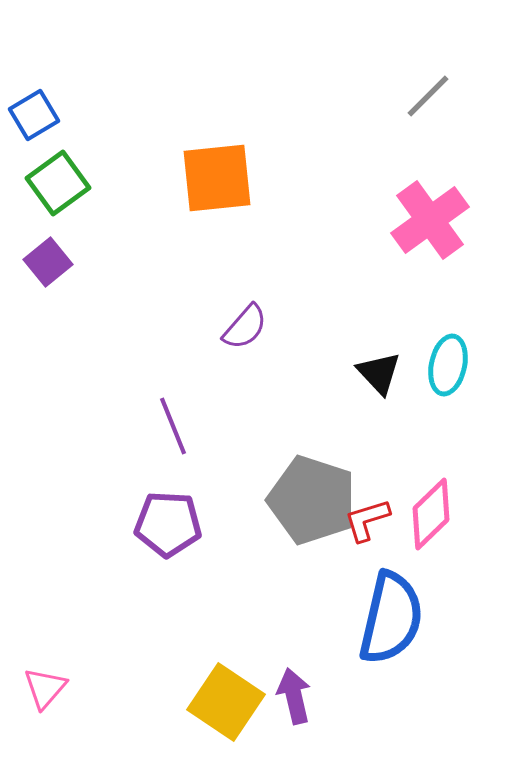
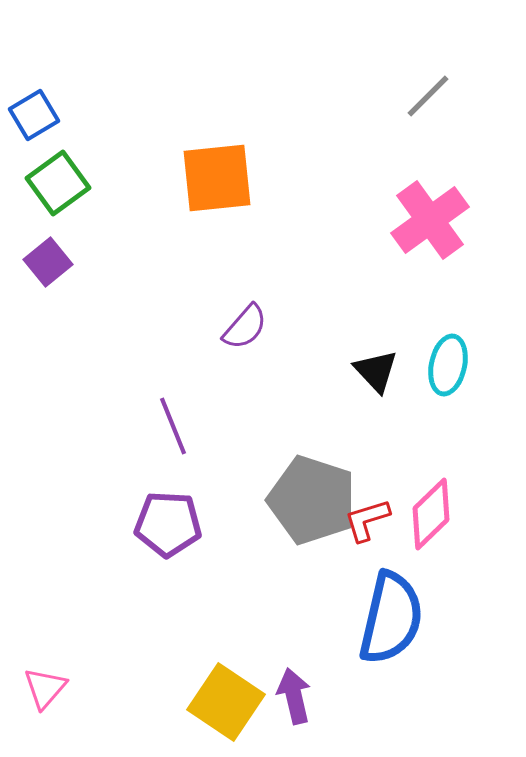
black triangle: moved 3 px left, 2 px up
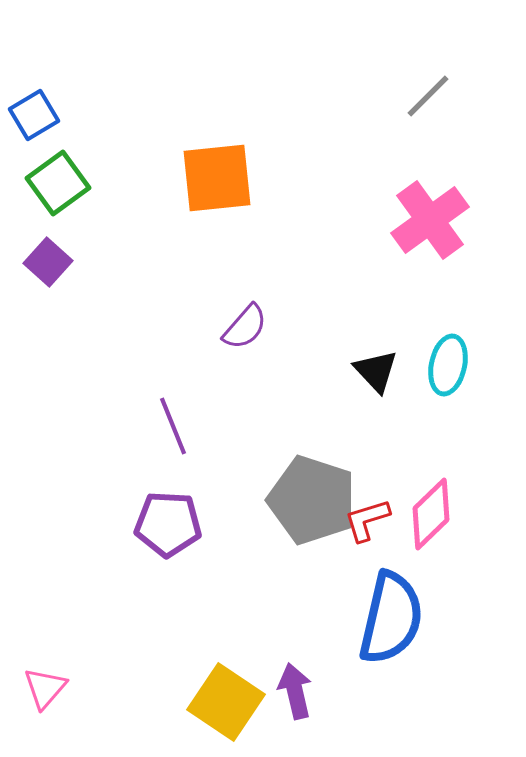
purple square: rotated 9 degrees counterclockwise
purple arrow: moved 1 px right, 5 px up
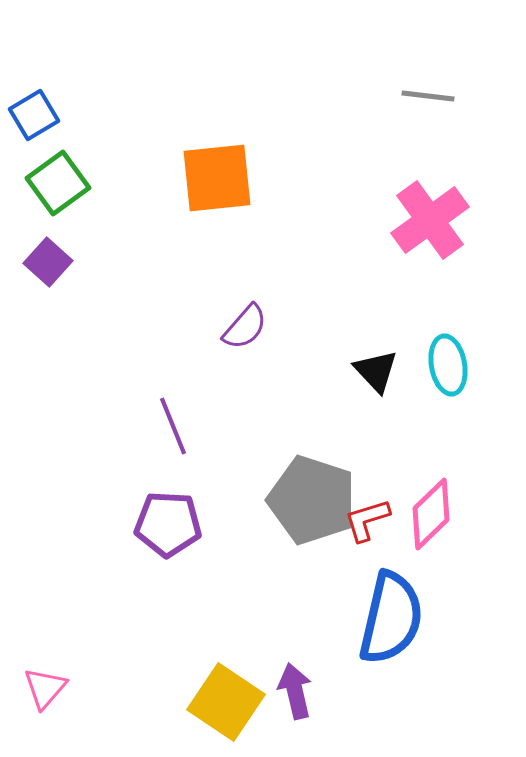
gray line: rotated 52 degrees clockwise
cyan ellipse: rotated 22 degrees counterclockwise
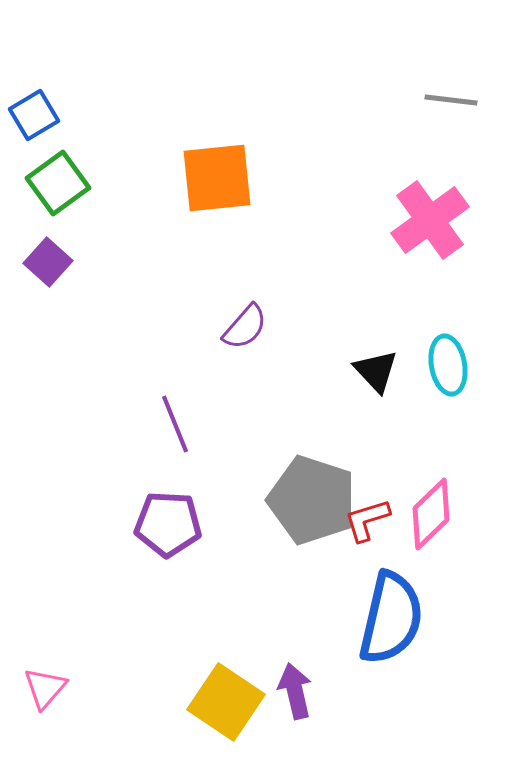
gray line: moved 23 px right, 4 px down
purple line: moved 2 px right, 2 px up
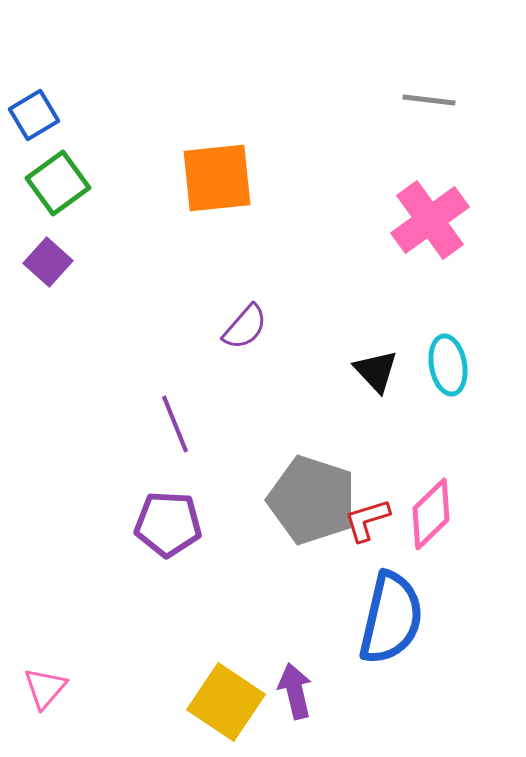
gray line: moved 22 px left
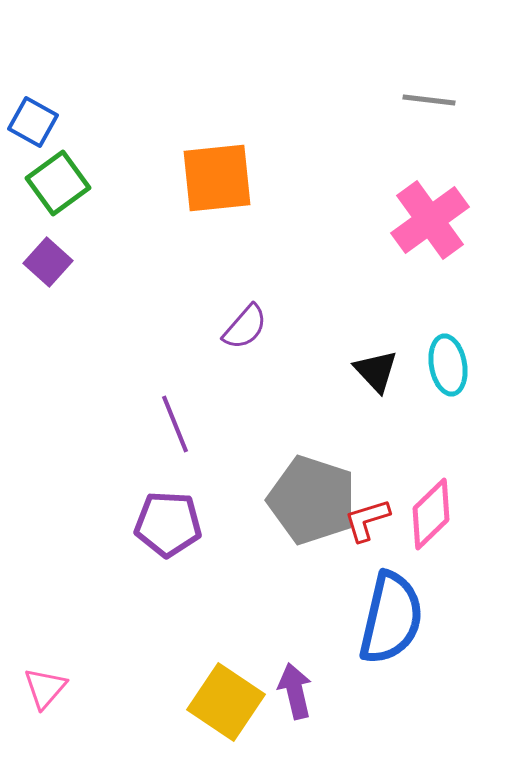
blue square: moved 1 px left, 7 px down; rotated 30 degrees counterclockwise
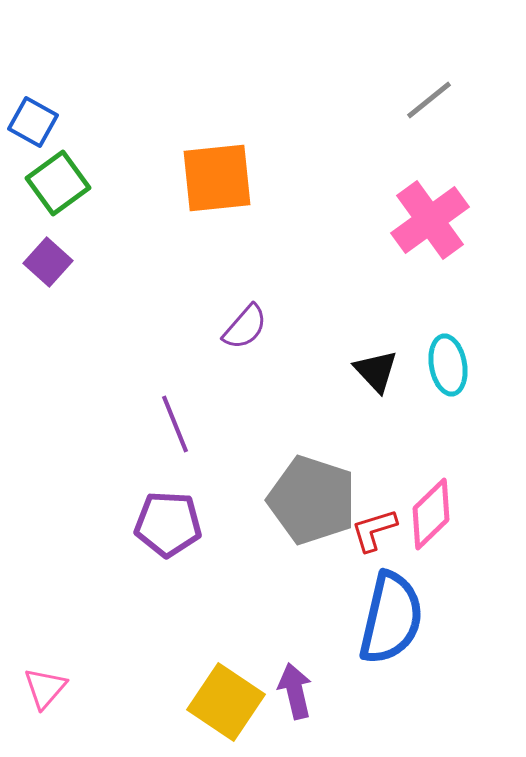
gray line: rotated 46 degrees counterclockwise
red L-shape: moved 7 px right, 10 px down
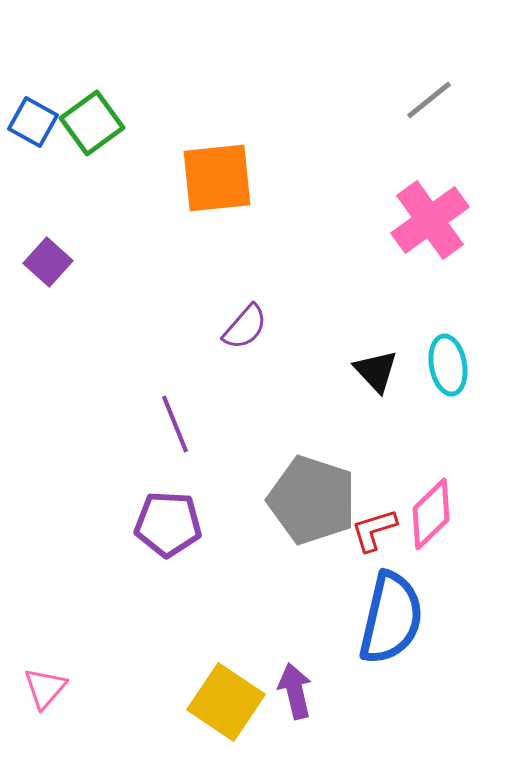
green square: moved 34 px right, 60 px up
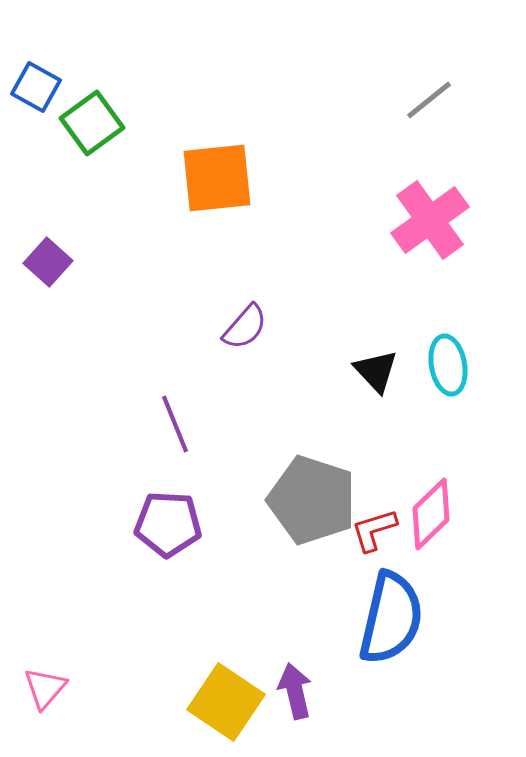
blue square: moved 3 px right, 35 px up
